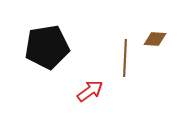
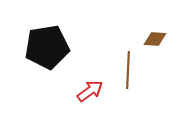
brown line: moved 3 px right, 12 px down
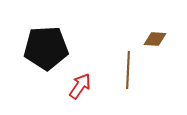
black pentagon: moved 1 px left, 1 px down; rotated 6 degrees clockwise
red arrow: moved 10 px left, 5 px up; rotated 20 degrees counterclockwise
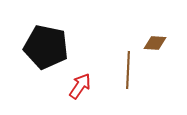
brown diamond: moved 4 px down
black pentagon: moved 1 px up; rotated 15 degrees clockwise
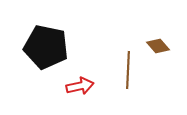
brown diamond: moved 3 px right, 3 px down; rotated 45 degrees clockwise
red arrow: rotated 44 degrees clockwise
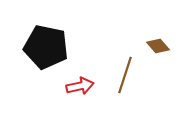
brown line: moved 3 px left, 5 px down; rotated 15 degrees clockwise
